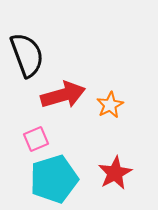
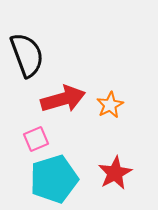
red arrow: moved 4 px down
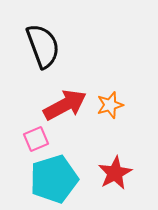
black semicircle: moved 16 px right, 9 px up
red arrow: moved 2 px right, 6 px down; rotated 12 degrees counterclockwise
orange star: rotated 12 degrees clockwise
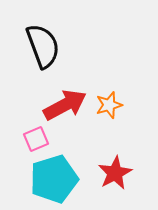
orange star: moved 1 px left
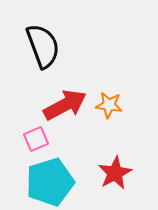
orange star: rotated 24 degrees clockwise
cyan pentagon: moved 4 px left, 3 px down
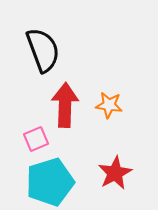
black semicircle: moved 4 px down
red arrow: rotated 60 degrees counterclockwise
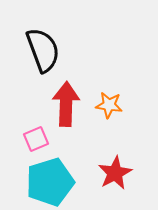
red arrow: moved 1 px right, 1 px up
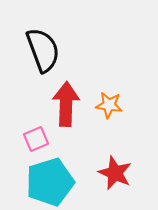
red star: rotated 20 degrees counterclockwise
